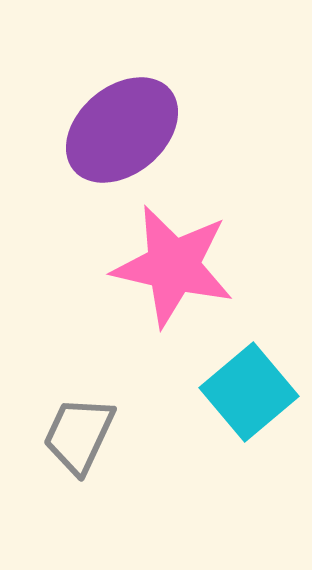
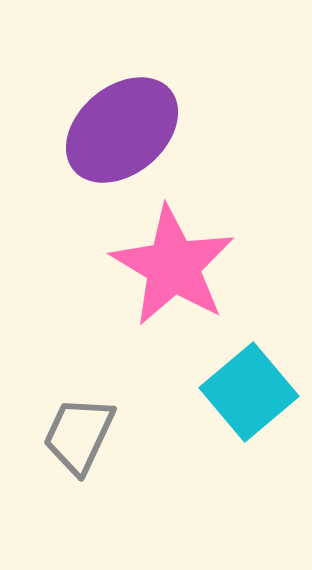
pink star: rotated 18 degrees clockwise
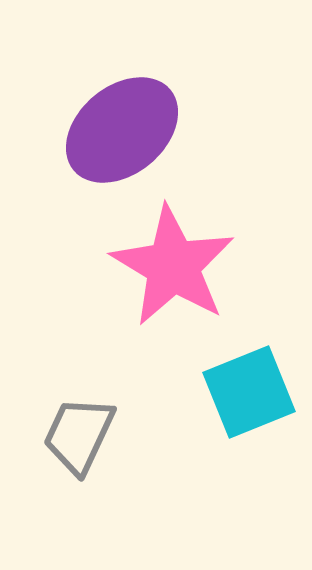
cyan square: rotated 18 degrees clockwise
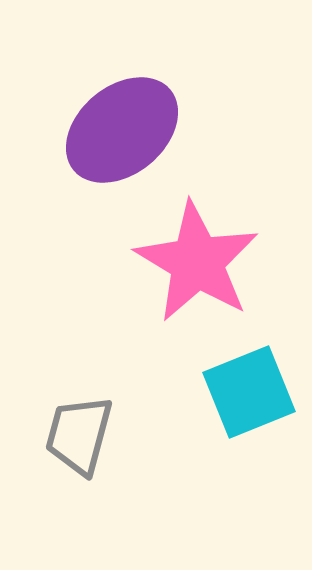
pink star: moved 24 px right, 4 px up
gray trapezoid: rotated 10 degrees counterclockwise
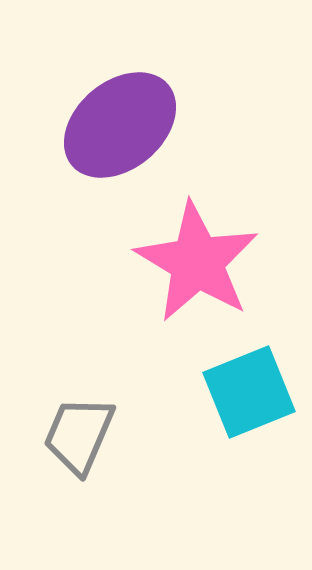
purple ellipse: moved 2 px left, 5 px up
gray trapezoid: rotated 8 degrees clockwise
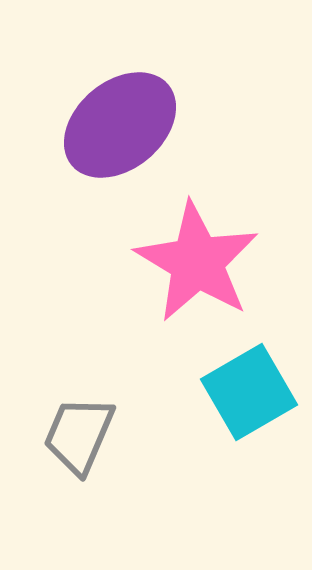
cyan square: rotated 8 degrees counterclockwise
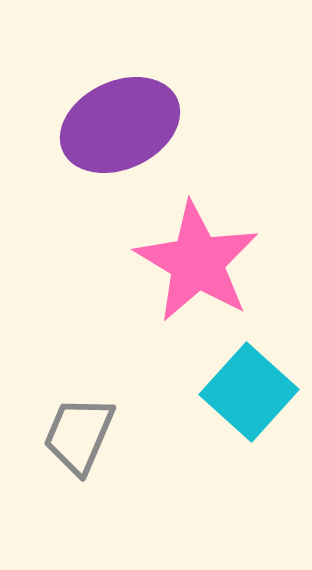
purple ellipse: rotated 15 degrees clockwise
cyan square: rotated 18 degrees counterclockwise
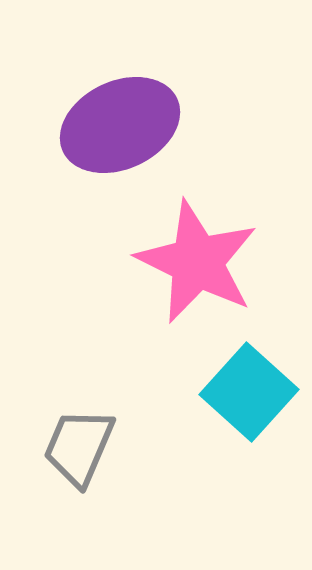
pink star: rotated 5 degrees counterclockwise
gray trapezoid: moved 12 px down
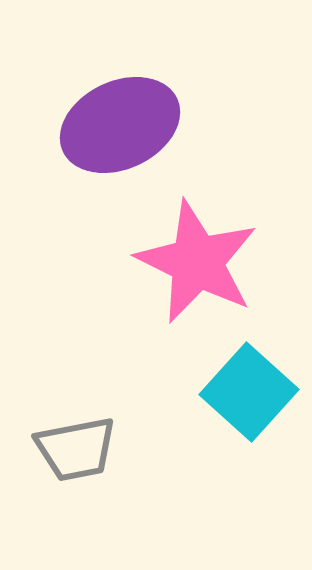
gray trapezoid: moved 3 px left, 2 px down; rotated 124 degrees counterclockwise
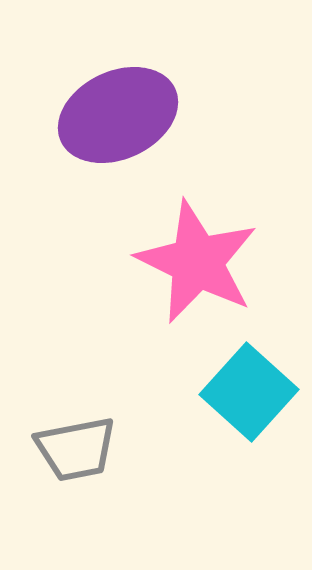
purple ellipse: moved 2 px left, 10 px up
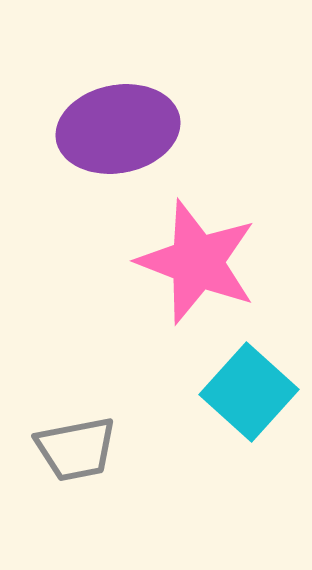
purple ellipse: moved 14 px down; rotated 14 degrees clockwise
pink star: rotated 5 degrees counterclockwise
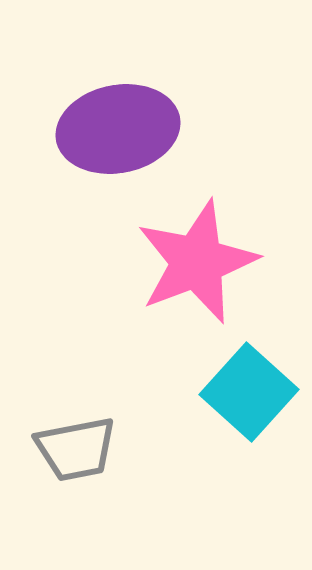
pink star: rotated 30 degrees clockwise
